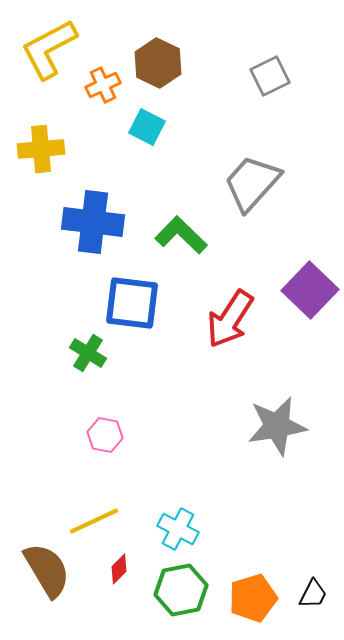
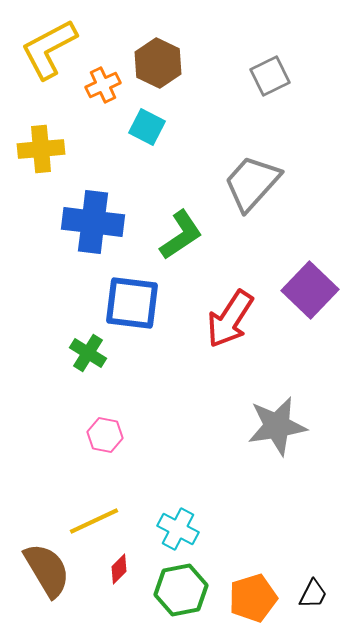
green L-shape: rotated 102 degrees clockwise
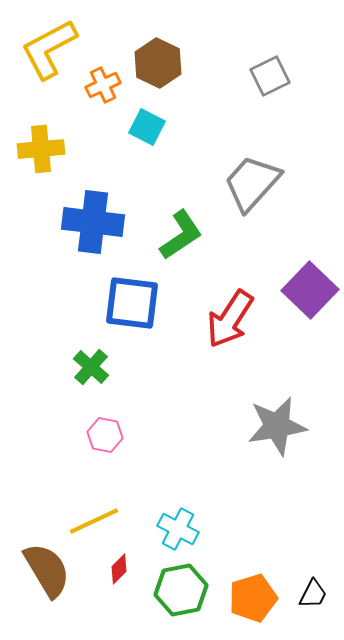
green cross: moved 3 px right, 14 px down; rotated 9 degrees clockwise
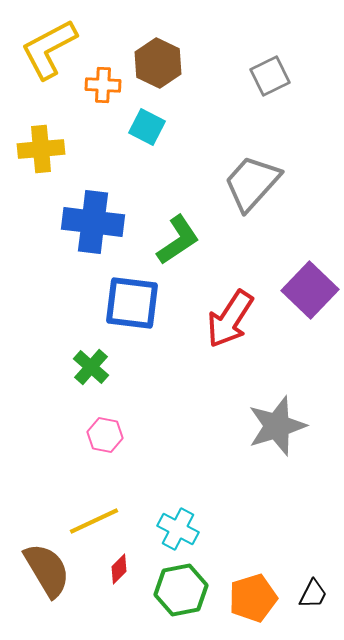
orange cross: rotated 28 degrees clockwise
green L-shape: moved 3 px left, 5 px down
gray star: rotated 8 degrees counterclockwise
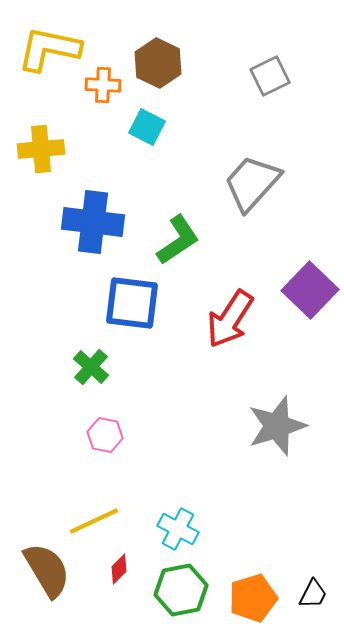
yellow L-shape: rotated 40 degrees clockwise
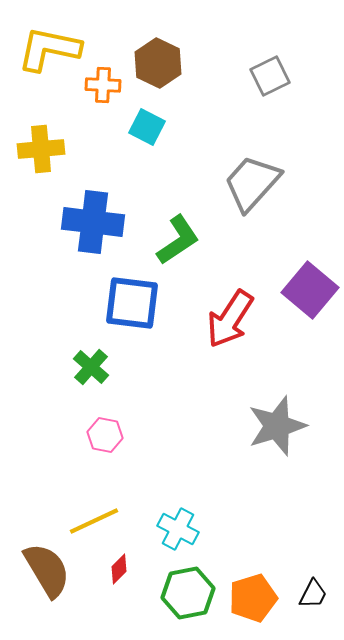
purple square: rotated 4 degrees counterclockwise
green hexagon: moved 7 px right, 3 px down
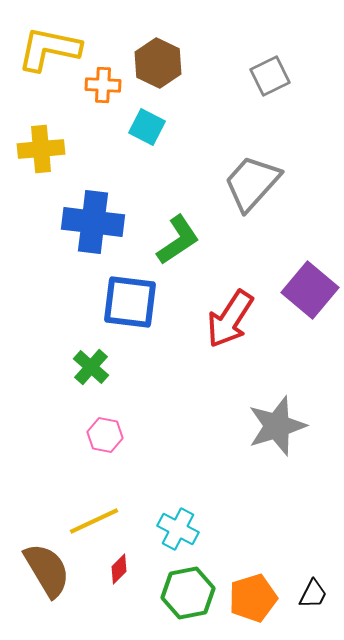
blue square: moved 2 px left, 1 px up
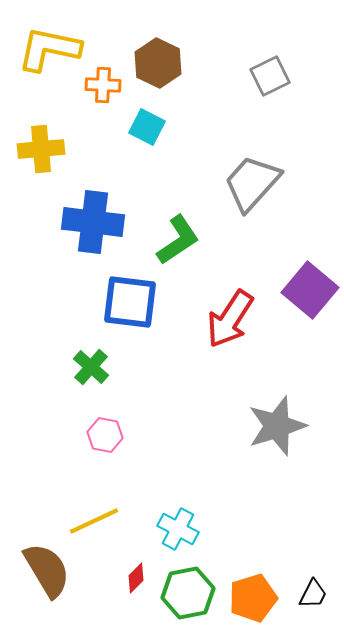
red diamond: moved 17 px right, 9 px down
